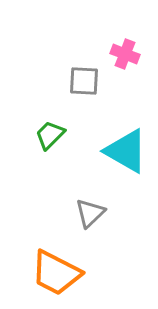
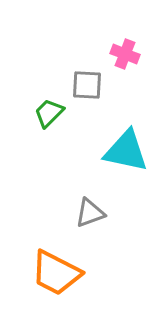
gray square: moved 3 px right, 4 px down
green trapezoid: moved 1 px left, 22 px up
cyan triangle: rotated 18 degrees counterclockwise
gray triangle: rotated 24 degrees clockwise
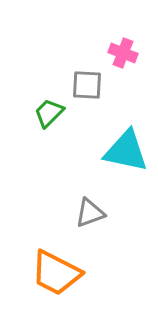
pink cross: moved 2 px left, 1 px up
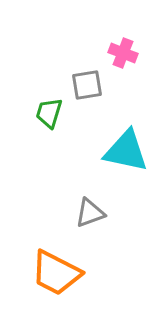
gray square: rotated 12 degrees counterclockwise
green trapezoid: rotated 28 degrees counterclockwise
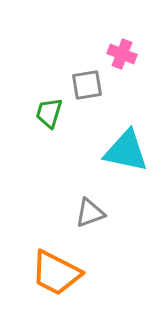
pink cross: moved 1 px left, 1 px down
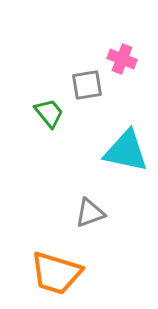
pink cross: moved 5 px down
green trapezoid: rotated 124 degrees clockwise
orange trapezoid: rotated 10 degrees counterclockwise
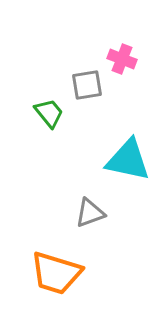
cyan triangle: moved 2 px right, 9 px down
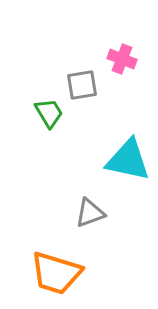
gray square: moved 5 px left
green trapezoid: rotated 8 degrees clockwise
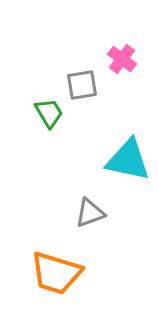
pink cross: rotated 16 degrees clockwise
